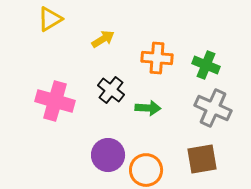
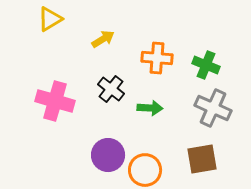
black cross: moved 1 px up
green arrow: moved 2 px right
orange circle: moved 1 px left
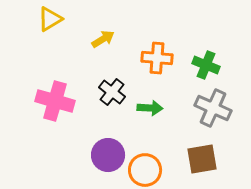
black cross: moved 1 px right, 3 px down
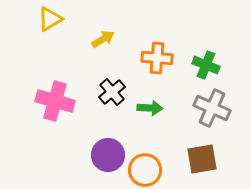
black cross: rotated 12 degrees clockwise
gray cross: moved 1 px left
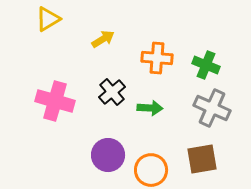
yellow triangle: moved 2 px left
orange circle: moved 6 px right
